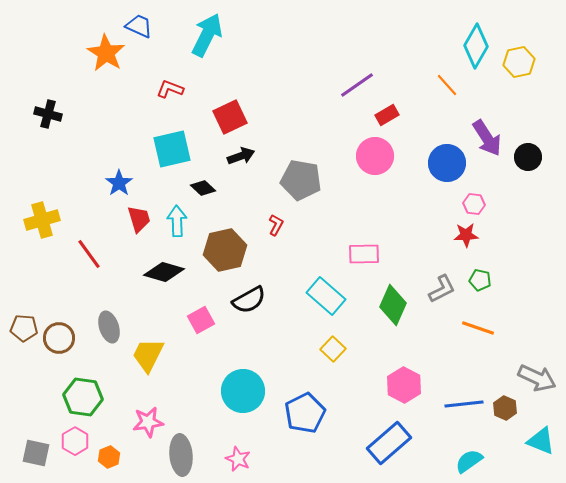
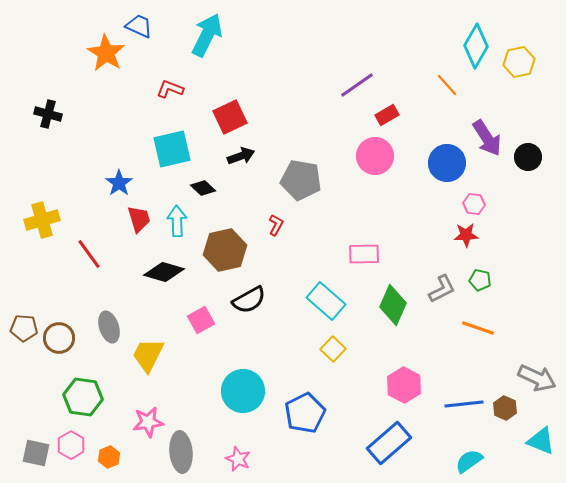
cyan rectangle at (326, 296): moved 5 px down
pink hexagon at (75, 441): moved 4 px left, 4 px down
gray ellipse at (181, 455): moved 3 px up
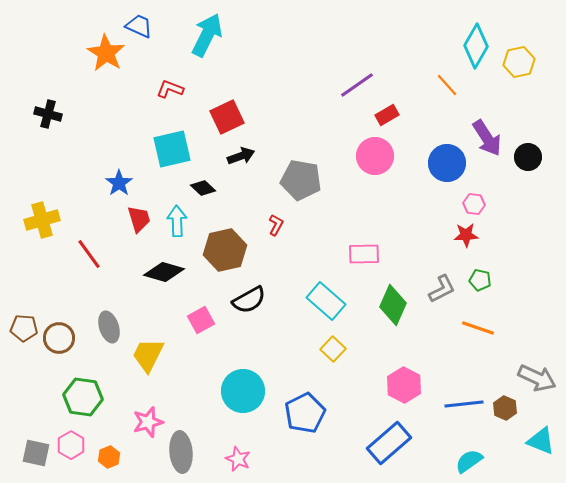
red square at (230, 117): moved 3 px left
pink star at (148, 422): rotated 8 degrees counterclockwise
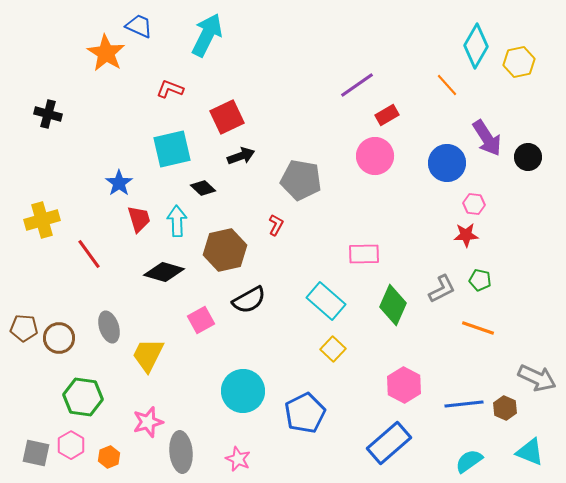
cyan triangle at (541, 441): moved 11 px left, 11 px down
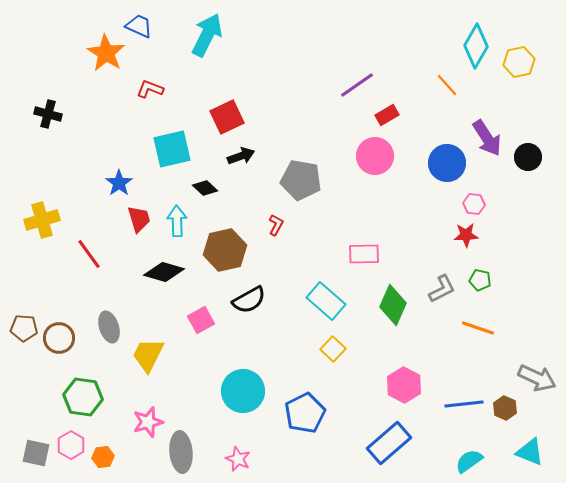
red L-shape at (170, 89): moved 20 px left
black diamond at (203, 188): moved 2 px right
orange hexagon at (109, 457): moved 6 px left; rotated 15 degrees clockwise
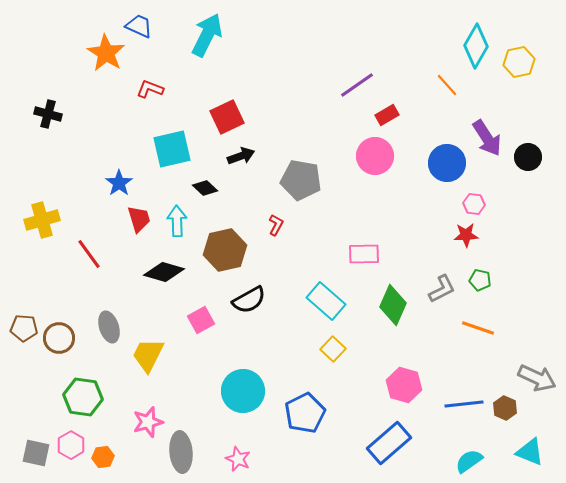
pink hexagon at (404, 385): rotated 12 degrees counterclockwise
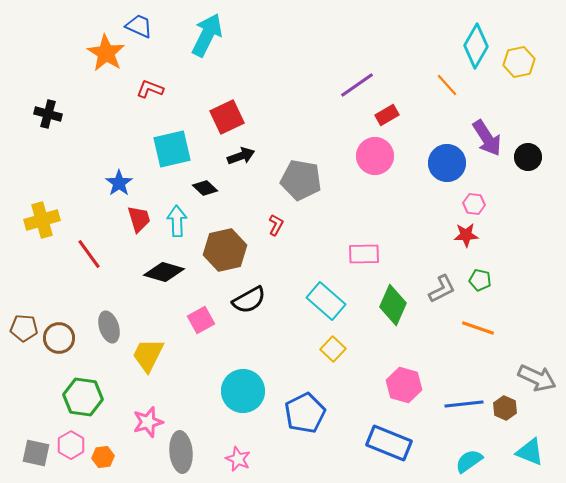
blue rectangle at (389, 443): rotated 63 degrees clockwise
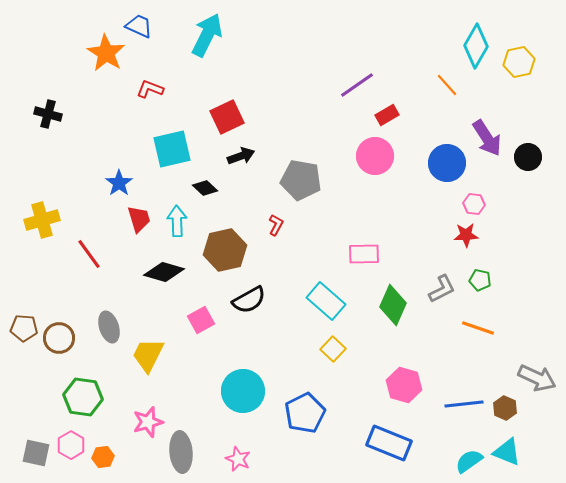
cyan triangle at (530, 452): moved 23 px left
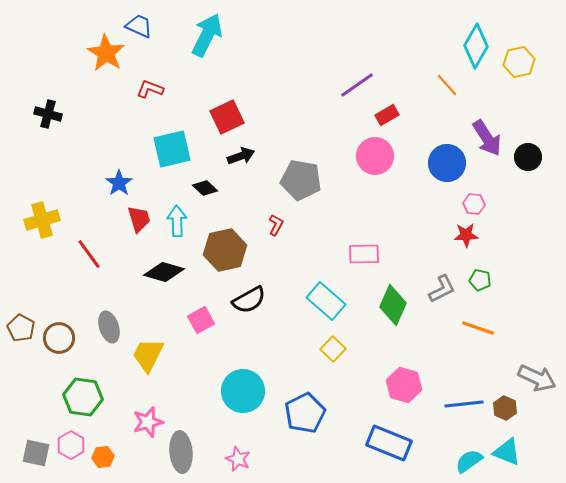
brown pentagon at (24, 328): moved 3 px left; rotated 24 degrees clockwise
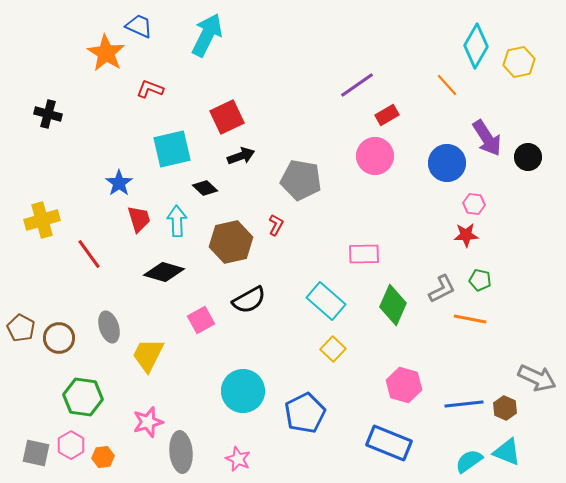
brown hexagon at (225, 250): moved 6 px right, 8 px up
orange line at (478, 328): moved 8 px left, 9 px up; rotated 8 degrees counterclockwise
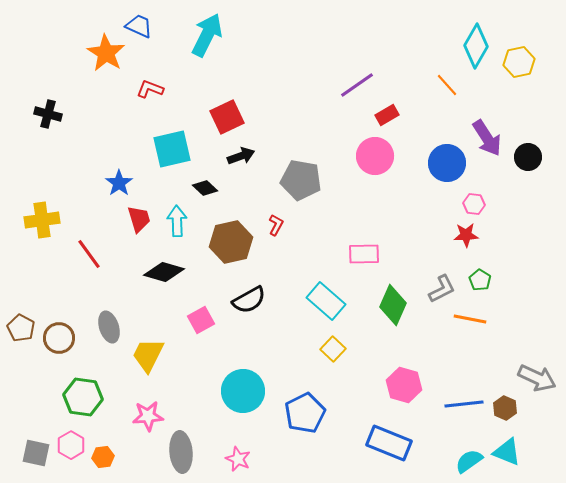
yellow cross at (42, 220): rotated 8 degrees clockwise
green pentagon at (480, 280): rotated 20 degrees clockwise
pink star at (148, 422): moved 6 px up; rotated 12 degrees clockwise
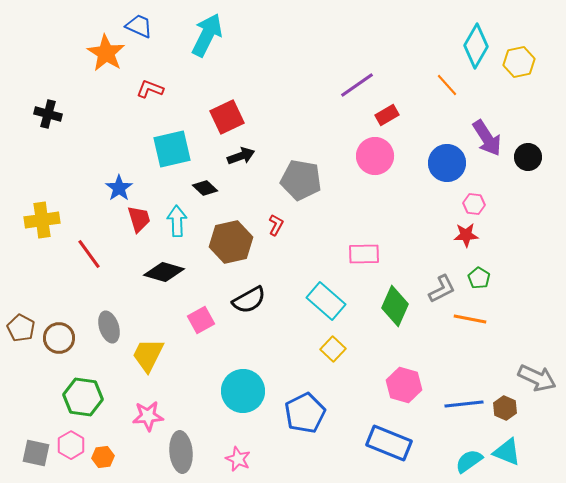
blue star at (119, 183): moved 5 px down
green pentagon at (480, 280): moved 1 px left, 2 px up
green diamond at (393, 305): moved 2 px right, 1 px down
